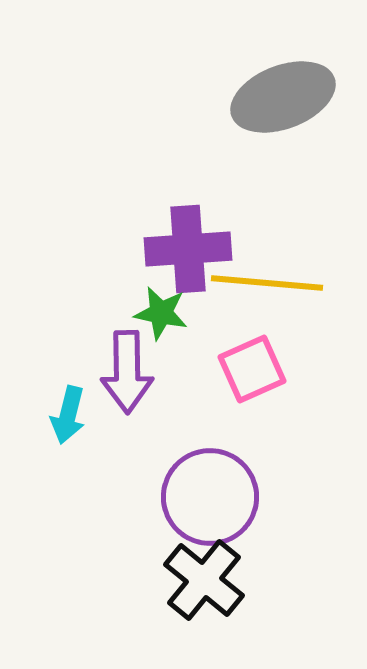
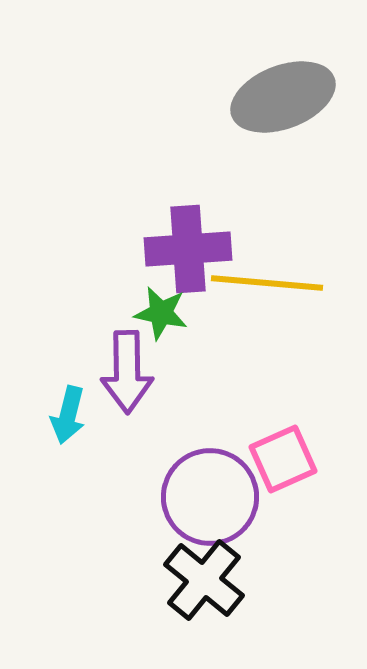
pink square: moved 31 px right, 90 px down
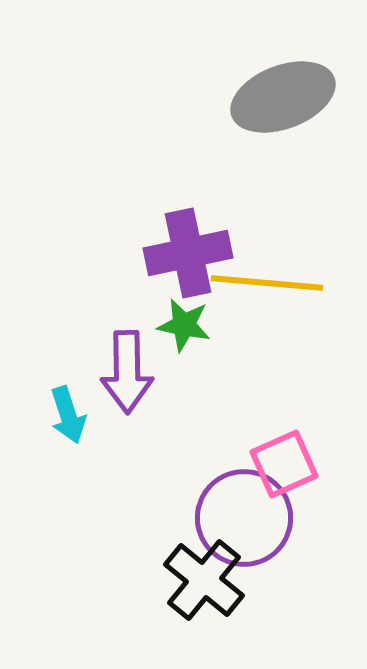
purple cross: moved 4 px down; rotated 8 degrees counterclockwise
green star: moved 23 px right, 12 px down
cyan arrow: rotated 32 degrees counterclockwise
pink square: moved 1 px right, 5 px down
purple circle: moved 34 px right, 21 px down
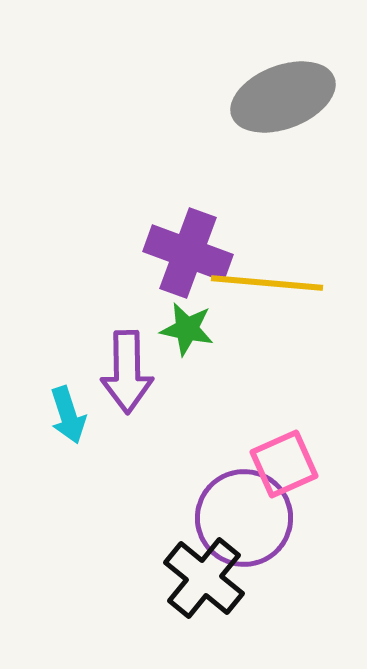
purple cross: rotated 32 degrees clockwise
green star: moved 3 px right, 4 px down
black cross: moved 2 px up
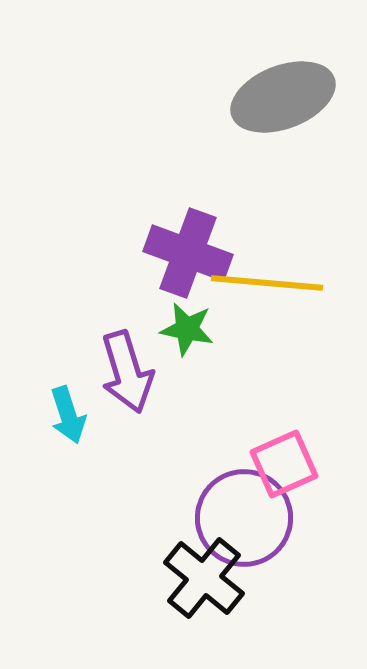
purple arrow: rotated 16 degrees counterclockwise
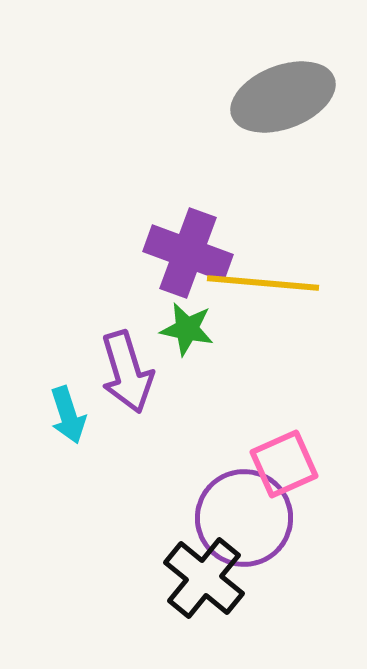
yellow line: moved 4 px left
